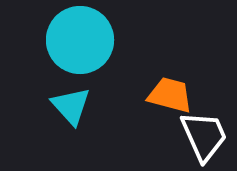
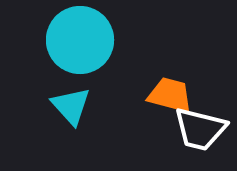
white trapezoid: moved 4 px left, 7 px up; rotated 128 degrees clockwise
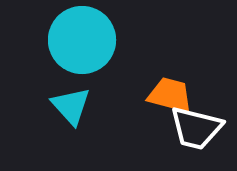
cyan circle: moved 2 px right
white trapezoid: moved 4 px left, 1 px up
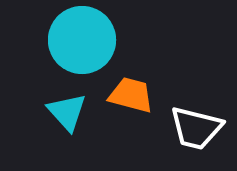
orange trapezoid: moved 39 px left
cyan triangle: moved 4 px left, 6 px down
